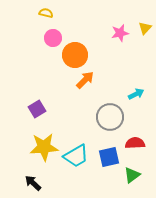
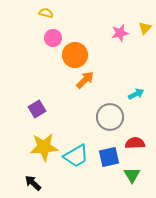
green triangle: rotated 24 degrees counterclockwise
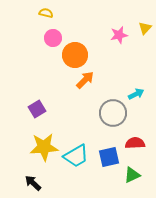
pink star: moved 1 px left, 2 px down
gray circle: moved 3 px right, 4 px up
green triangle: rotated 36 degrees clockwise
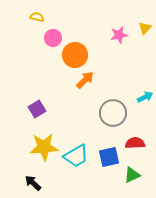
yellow semicircle: moved 9 px left, 4 px down
cyan arrow: moved 9 px right, 3 px down
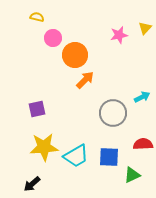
cyan arrow: moved 3 px left
purple square: rotated 18 degrees clockwise
red semicircle: moved 8 px right, 1 px down
blue square: rotated 15 degrees clockwise
black arrow: moved 1 px left, 1 px down; rotated 84 degrees counterclockwise
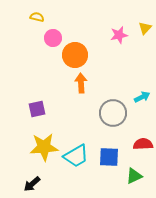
orange arrow: moved 4 px left, 3 px down; rotated 48 degrees counterclockwise
green triangle: moved 2 px right, 1 px down
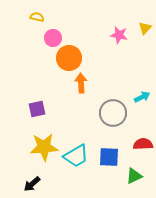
pink star: rotated 24 degrees clockwise
orange circle: moved 6 px left, 3 px down
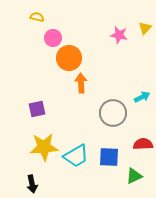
black arrow: rotated 60 degrees counterclockwise
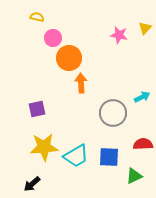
black arrow: rotated 60 degrees clockwise
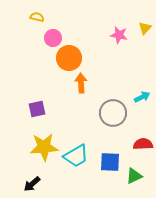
blue square: moved 1 px right, 5 px down
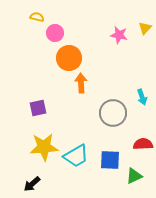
pink circle: moved 2 px right, 5 px up
cyan arrow: rotated 98 degrees clockwise
purple square: moved 1 px right, 1 px up
blue square: moved 2 px up
